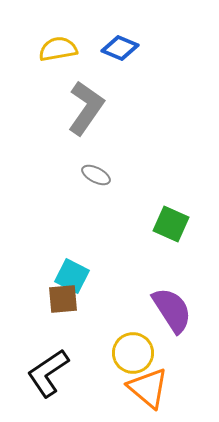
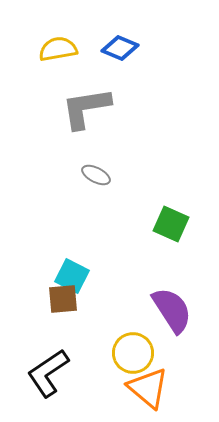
gray L-shape: rotated 134 degrees counterclockwise
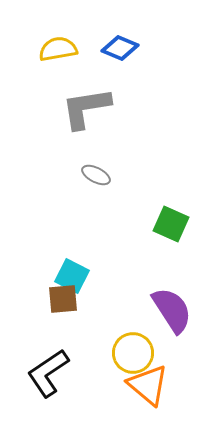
orange triangle: moved 3 px up
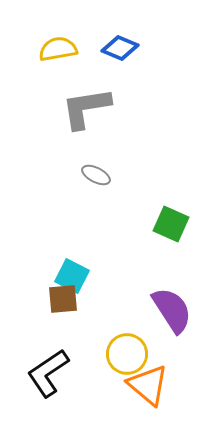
yellow circle: moved 6 px left, 1 px down
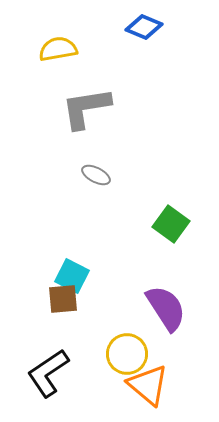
blue diamond: moved 24 px right, 21 px up
green square: rotated 12 degrees clockwise
purple semicircle: moved 6 px left, 2 px up
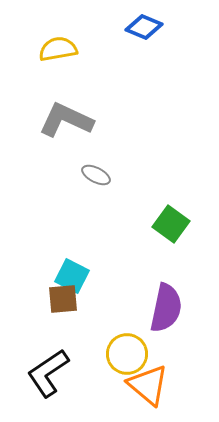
gray L-shape: moved 20 px left, 12 px down; rotated 34 degrees clockwise
purple semicircle: rotated 45 degrees clockwise
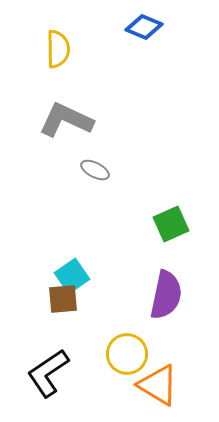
yellow semicircle: rotated 99 degrees clockwise
gray ellipse: moved 1 px left, 5 px up
green square: rotated 30 degrees clockwise
cyan square: rotated 28 degrees clockwise
purple semicircle: moved 13 px up
orange triangle: moved 10 px right; rotated 9 degrees counterclockwise
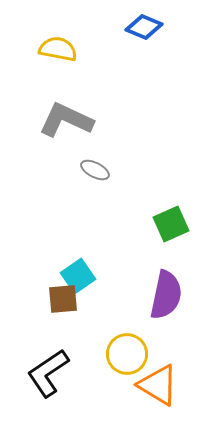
yellow semicircle: rotated 78 degrees counterclockwise
cyan square: moved 6 px right
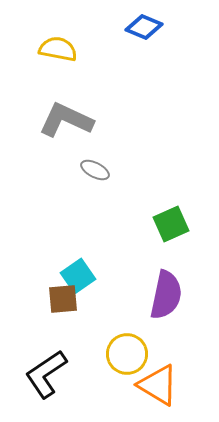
black L-shape: moved 2 px left, 1 px down
